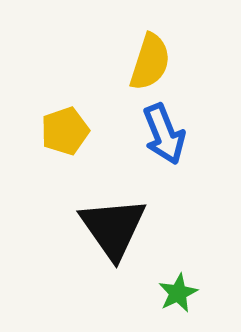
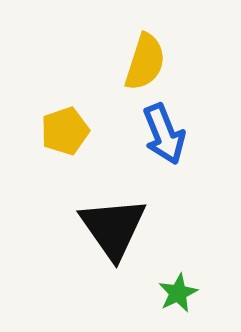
yellow semicircle: moved 5 px left
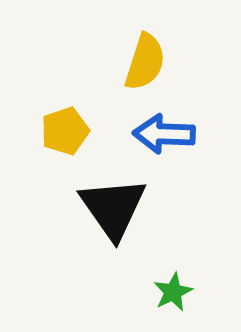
blue arrow: rotated 114 degrees clockwise
black triangle: moved 20 px up
green star: moved 5 px left, 1 px up
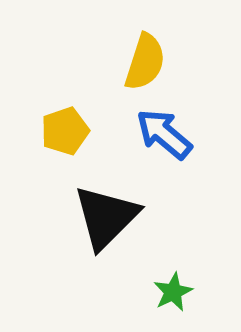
blue arrow: rotated 38 degrees clockwise
black triangle: moved 7 px left, 9 px down; rotated 20 degrees clockwise
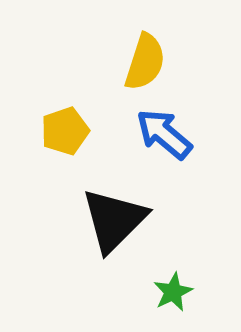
black triangle: moved 8 px right, 3 px down
